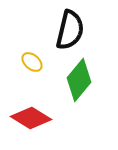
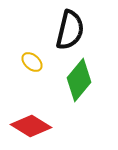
red diamond: moved 8 px down
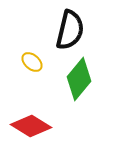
green diamond: moved 1 px up
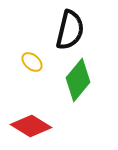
green diamond: moved 1 px left, 1 px down
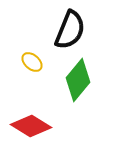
black semicircle: rotated 9 degrees clockwise
